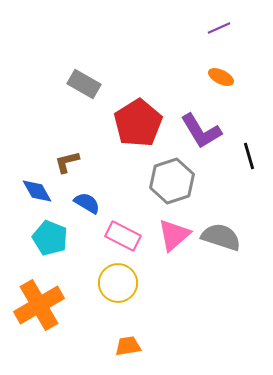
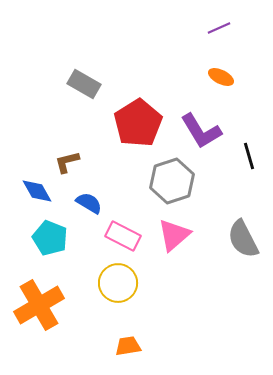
blue semicircle: moved 2 px right
gray semicircle: moved 22 px right, 2 px down; rotated 135 degrees counterclockwise
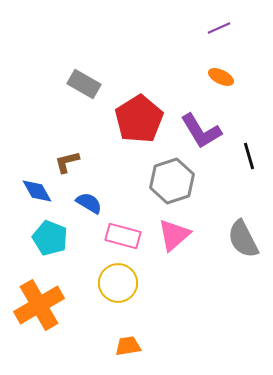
red pentagon: moved 1 px right, 4 px up
pink rectangle: rotated 12 degrees counterclockwise
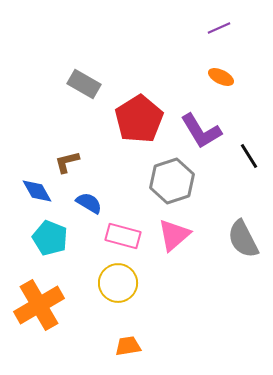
black line: rotated 16 degrees counterclockwise
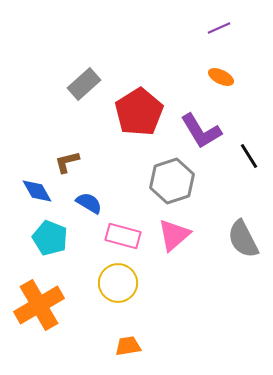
gray rectangle: rotated 72 degrees counterclockwise
red pentagon: moved 7 px up
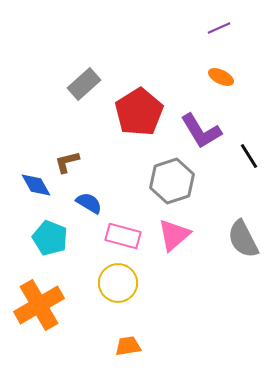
blue diamond: moved 1 px left, 6 px up
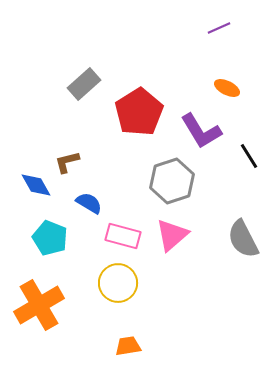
orange ellipse: moved 6 px right, 11 px down
pink triangle: moved 2 px left
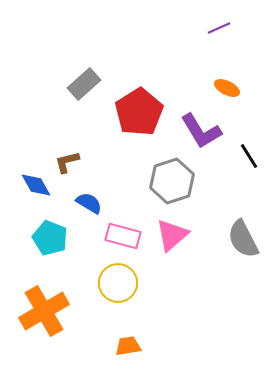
orange cross: moved 5 px right, 6 px down
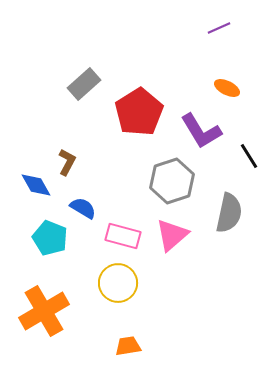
brown L-shape: rotated 132 degrees clockwise
blue semicircle: moved 6 px left, 5 px down
gray semicircle: moved 14 px left, 26 px up; rotated 141 degrees counterclockwise
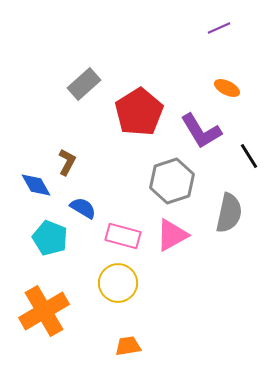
pink triangle: rotated 12 degrees clockwise
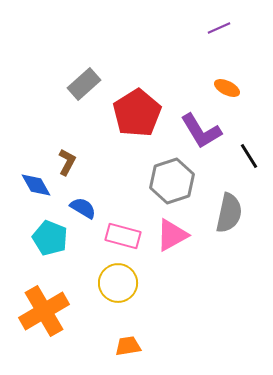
red pentagon: moved 2 px left, 1 px down
